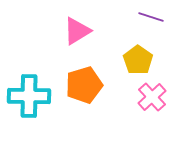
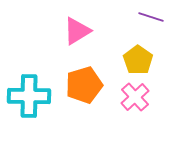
pink cross: moved 17 px left
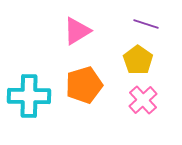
purple line: moved 5 px left, 7 px down
pink cross: moved 8 px right, 3 px down
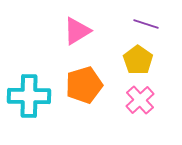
pink cross: moved 3 px left
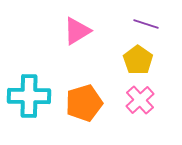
orange pentagon: moved 18 px down
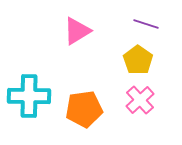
orange pentagon: moved 6 px down; rotated 9 degrees clockwise
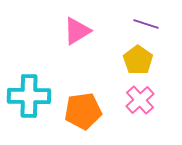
orange pentagon: moved 1 px left, 2 px down
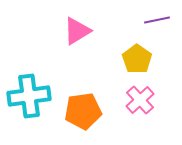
purple line: moved 11 px right, 4 px up; rotated 30 degrees counterclockwise
yellow pentagon: moved 1 px left, 1 px up
cyan cross: rotated 9 degrees counterclockwise
